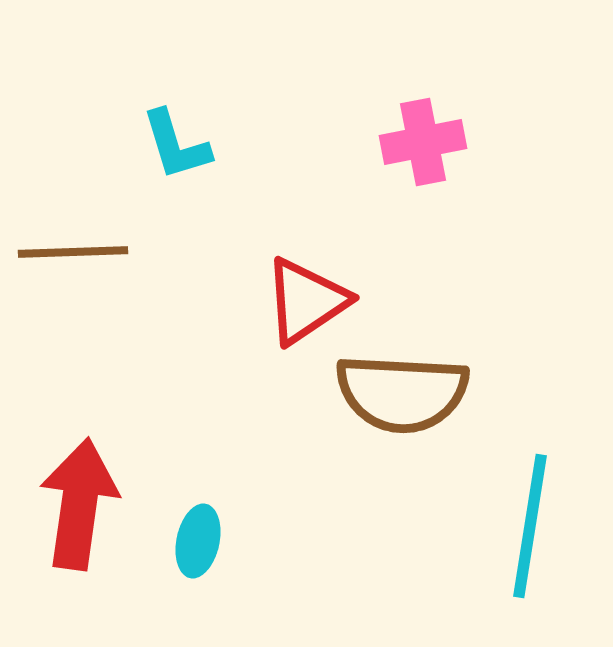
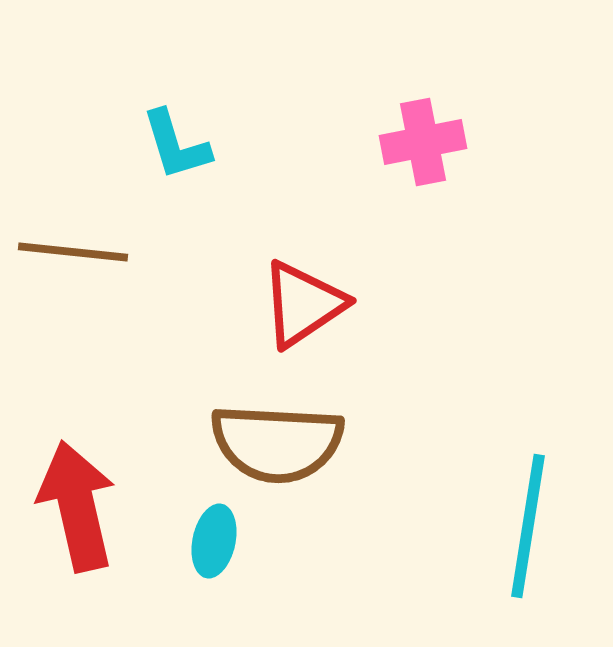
brown line: rotated 8 degrees clockwise
red triangle: moved 3 px left, 3 px down
brown semicircle: moved 125 px left, 50 px down
red arrow: moved 2 px left, 2 px down; rotated 21 degrees counterclockwise
cyan line: moved 2 px left
cyan ellipse: moved 16 px right
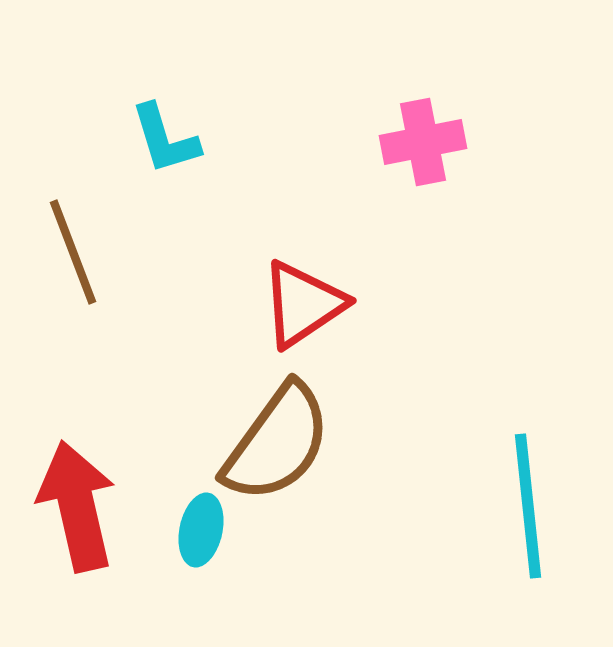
cyan L-shape: moved 11 px left, 6 px up
brown line: rotated 63 degrees clockwise
brown semicircle: rotated 57 degrees counterclockwise
cyan line: moved 20 px up; rotated 15 degrees counterclockwise
cyan ellipse: moved 13 px left, 11 px up
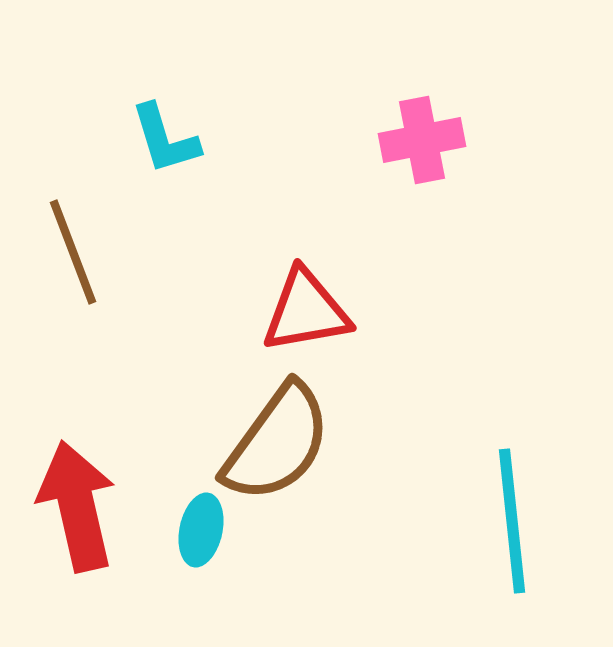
pink cross: moved 1 px left, 2 px up
red triangle: moved 3 px right, 7 px down; rotated 24 degrees clockwise
cyan line: moved 16 px left, 15 px down
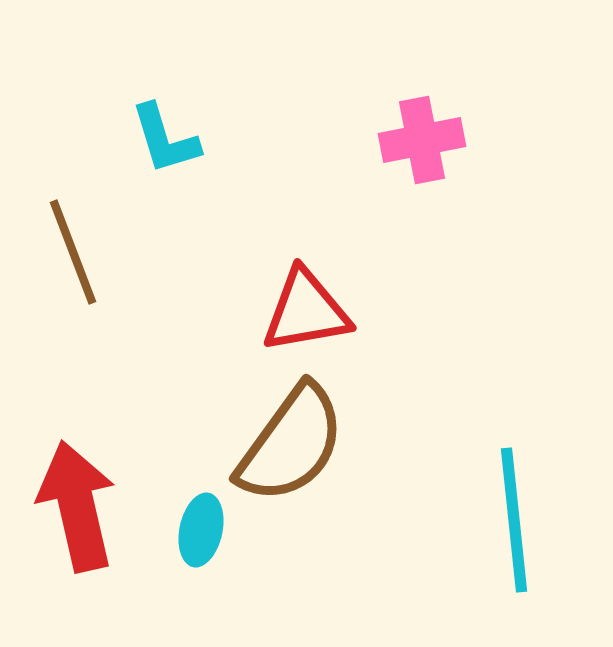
brown semicircle: moved 14 px right, 1 px down
cyan line: moved 2 px right, 1 px up
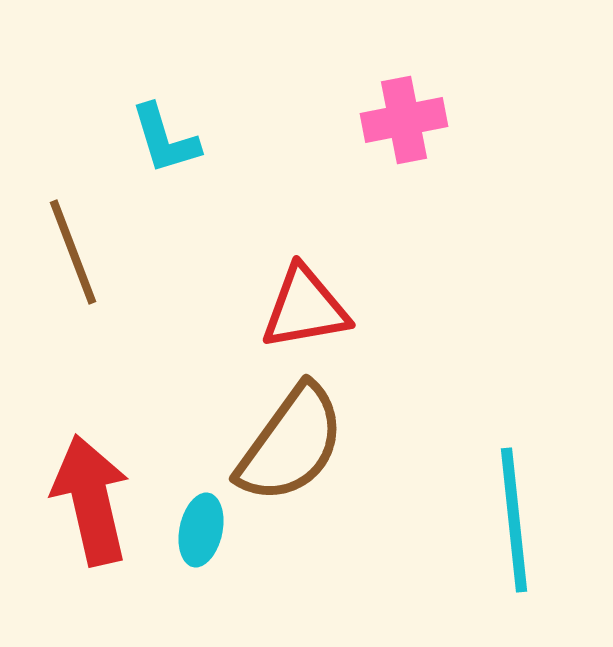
pink cross: moved 18 px left, 20 px up
red triangle: moved 1 px left, 3 px up
red arrow: moved 14 px right, 6 px up
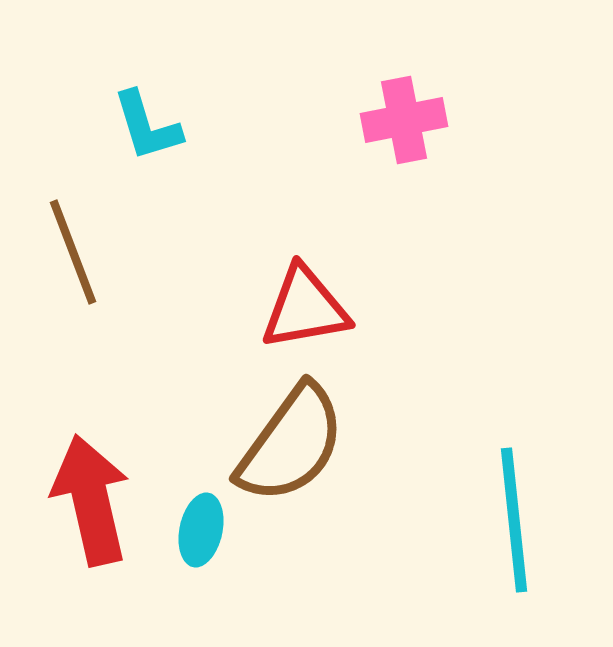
cyan L-shape: moved 18 px left, 13 px up
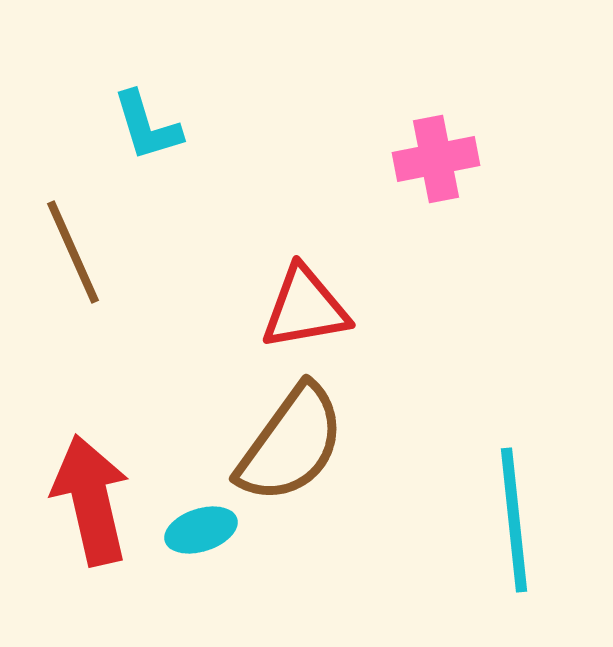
pink cross: moved 32 px right, 39 px down
brown line: rotated 3 degrees counterclockwise
cyan ellipse: rotated 60 degrees clockwise
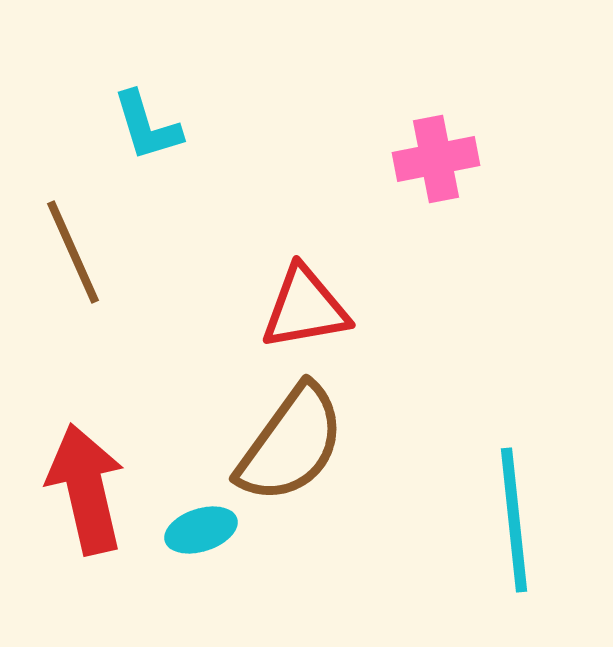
red arrow: moved 5 px left, 11 px up
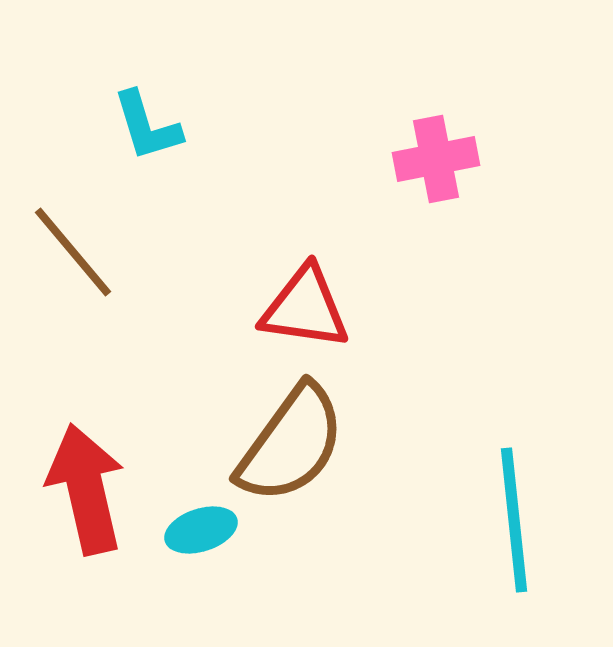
brown line: rotated 16 degrees counterclockwise
red triangle: rotated 18 degrees clockwise
